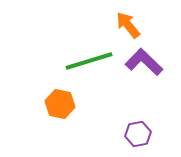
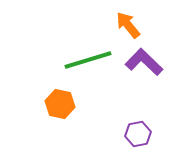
green line: moved 1 px left, 1 px up
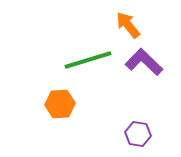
orange hexagon: rotated 16 degrees counterclockwise
purple hexagon: rotated 20 degrees clockwise
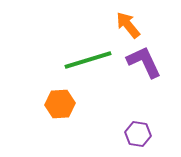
purple L-shape: rotated 21 degrees clockwise
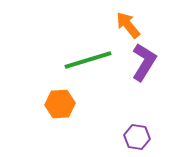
purple L-shape: rotated 57 degrees clockwise
purple hexagon: moved 1 px left, 3 px down
